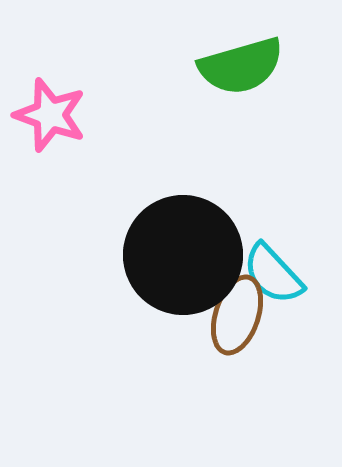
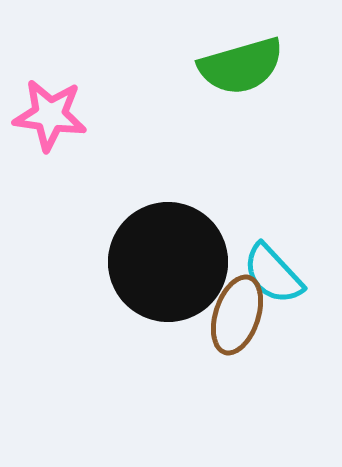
pink star: rotated 12 degrees counterclockwise
black circle: moved 15 px left, 7 px down
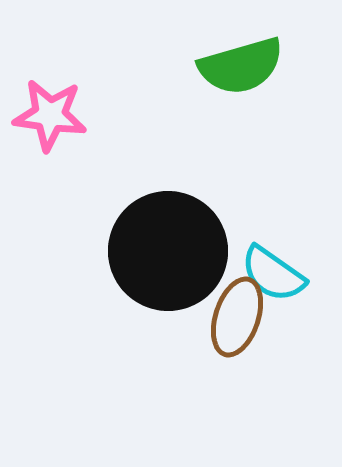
black circle: moved 11 px up
cyan semicircle: rotated 12 degrees counterclockwise
brown ellipse: moved 2 px down
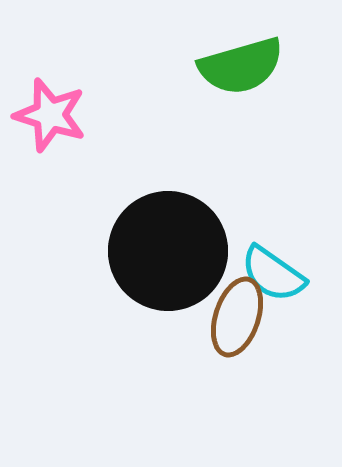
pink star: rotated 10 degrees clockwise
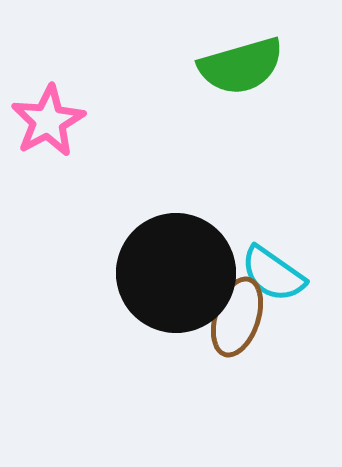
pink star: moved 2 px left, 6 px down; rotated 26 degrees clockwise
black circle: moved 8 px right, 22 px down
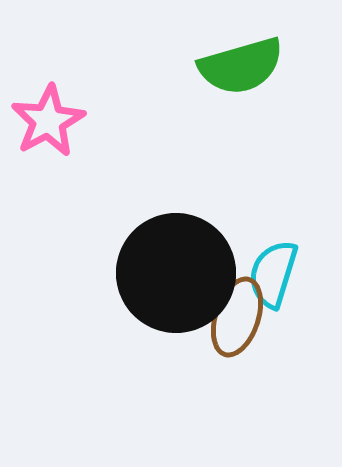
cyan semicircle: rotated 72 degrees clockwise
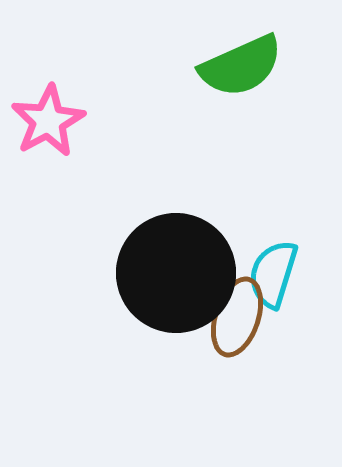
green semicircle: rotated 8 degrees counterclockwise
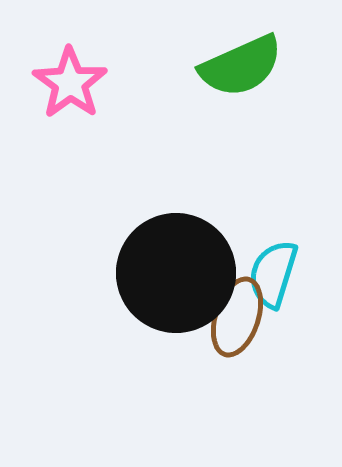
pink star: moved 22 px right, 38 px up; rotated 8 degrees counterclockwise
